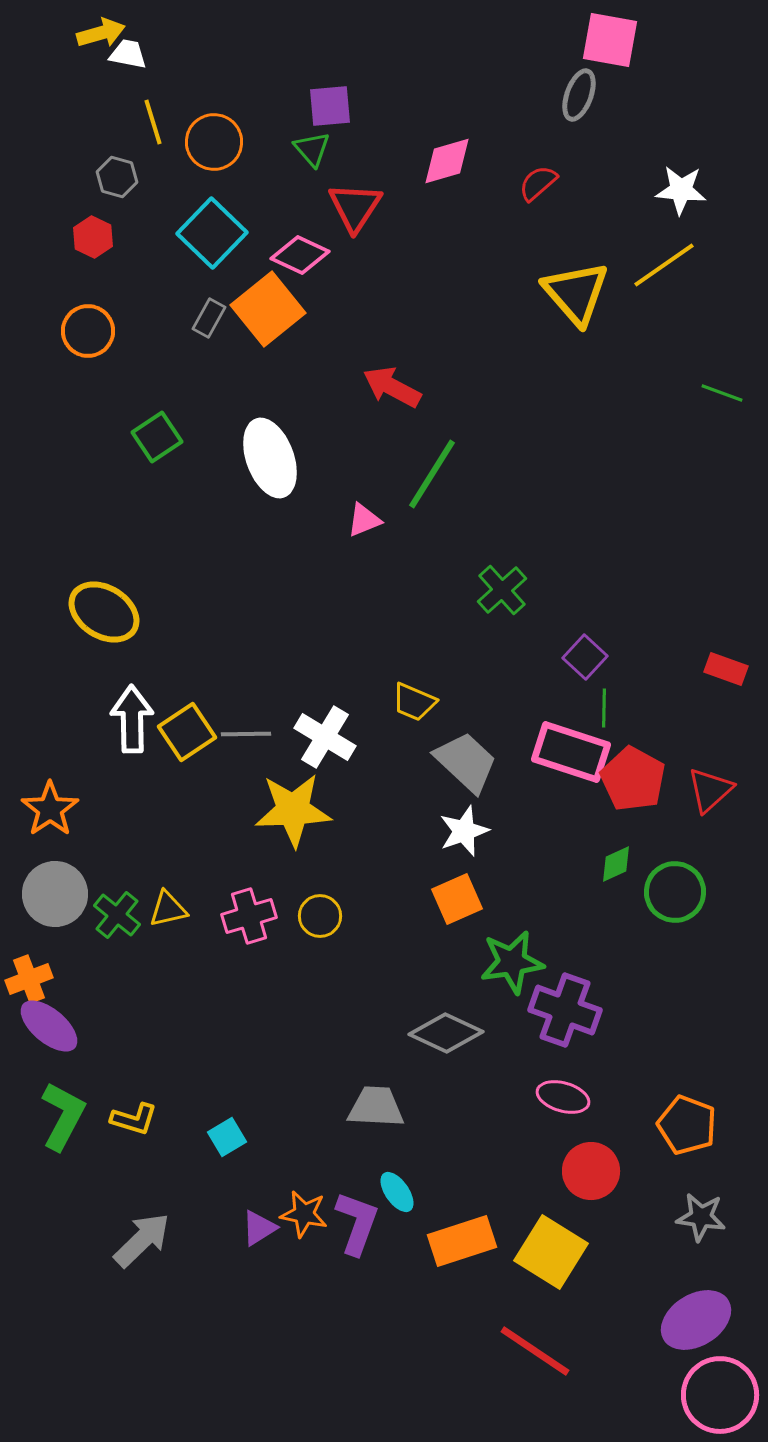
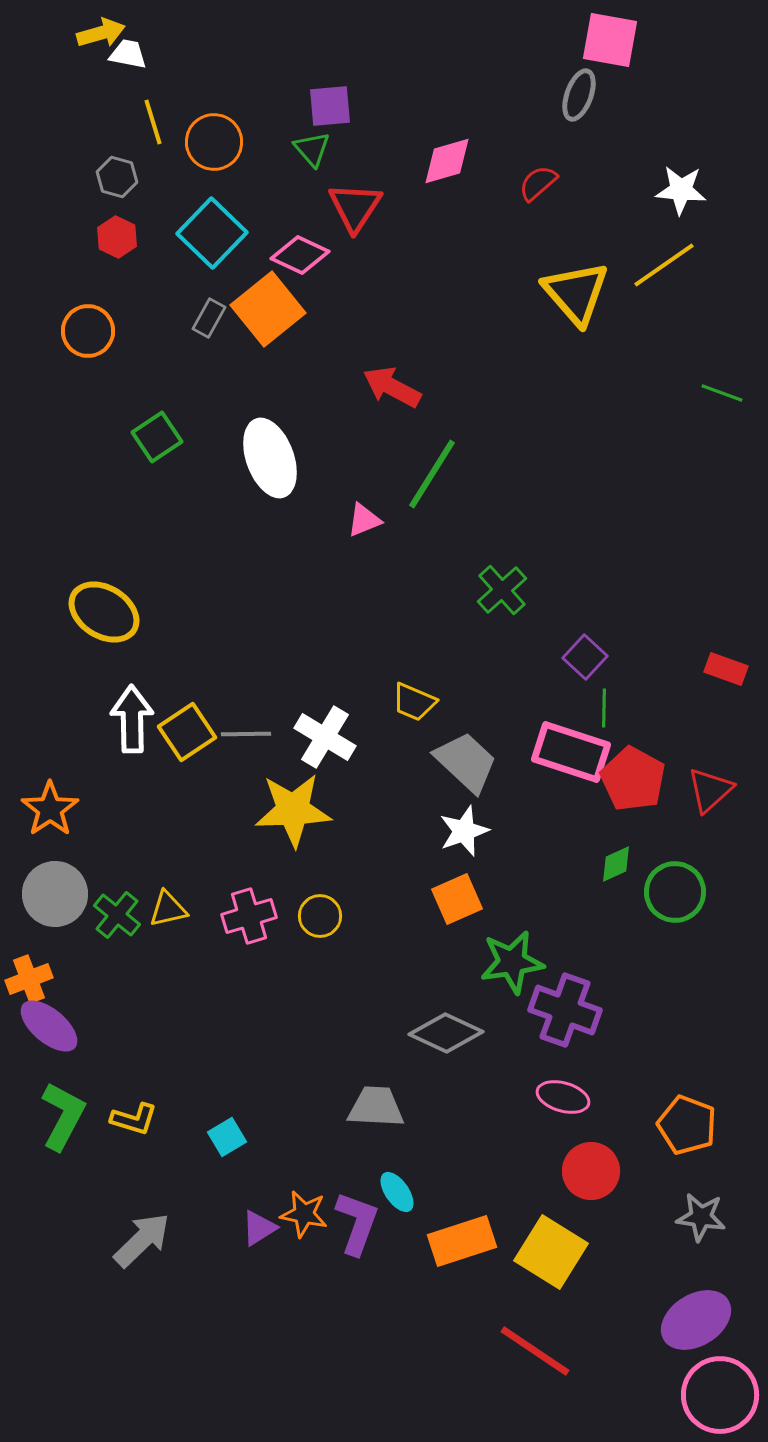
red hexagon at (93, 237): moved 24 px right
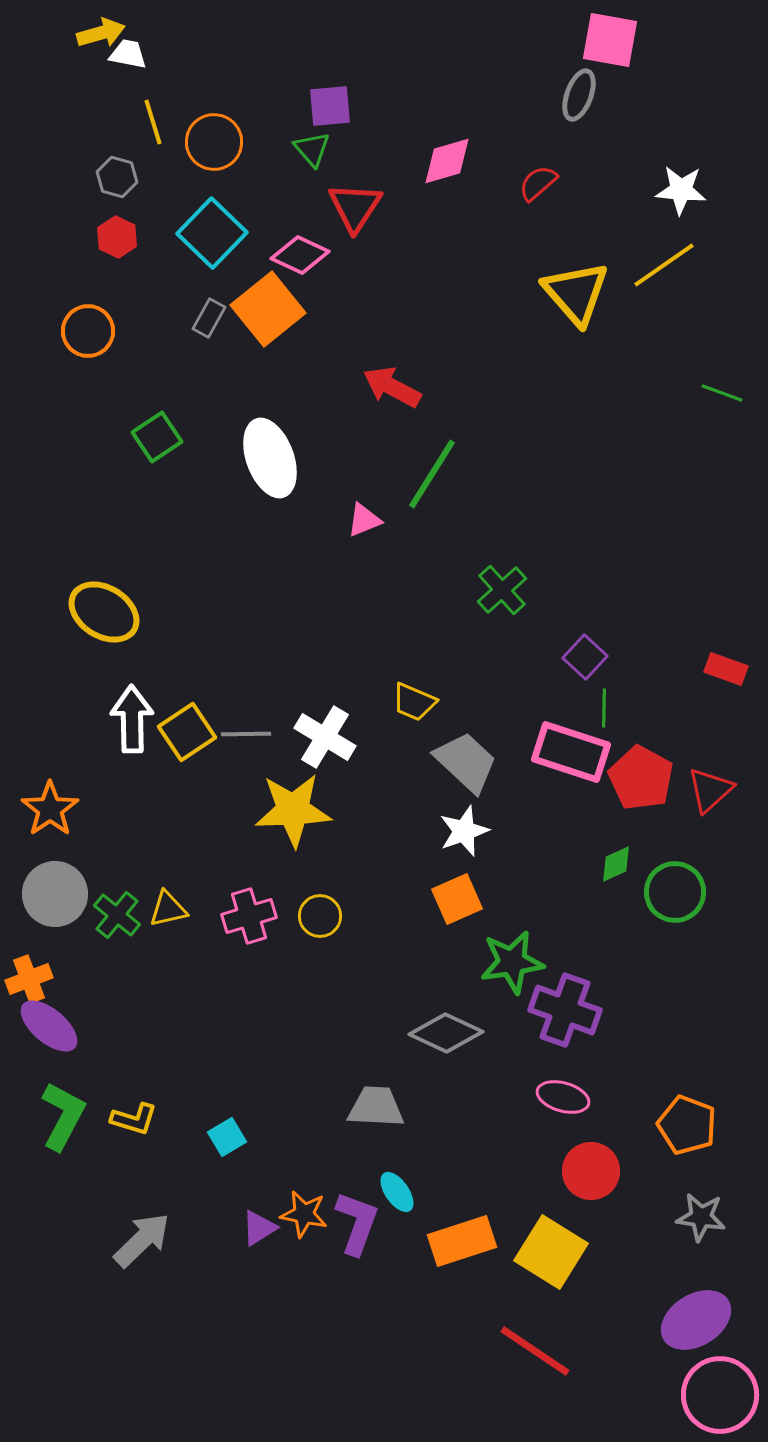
red pentagon at (633, 779): moved 8 px right, 1 px up
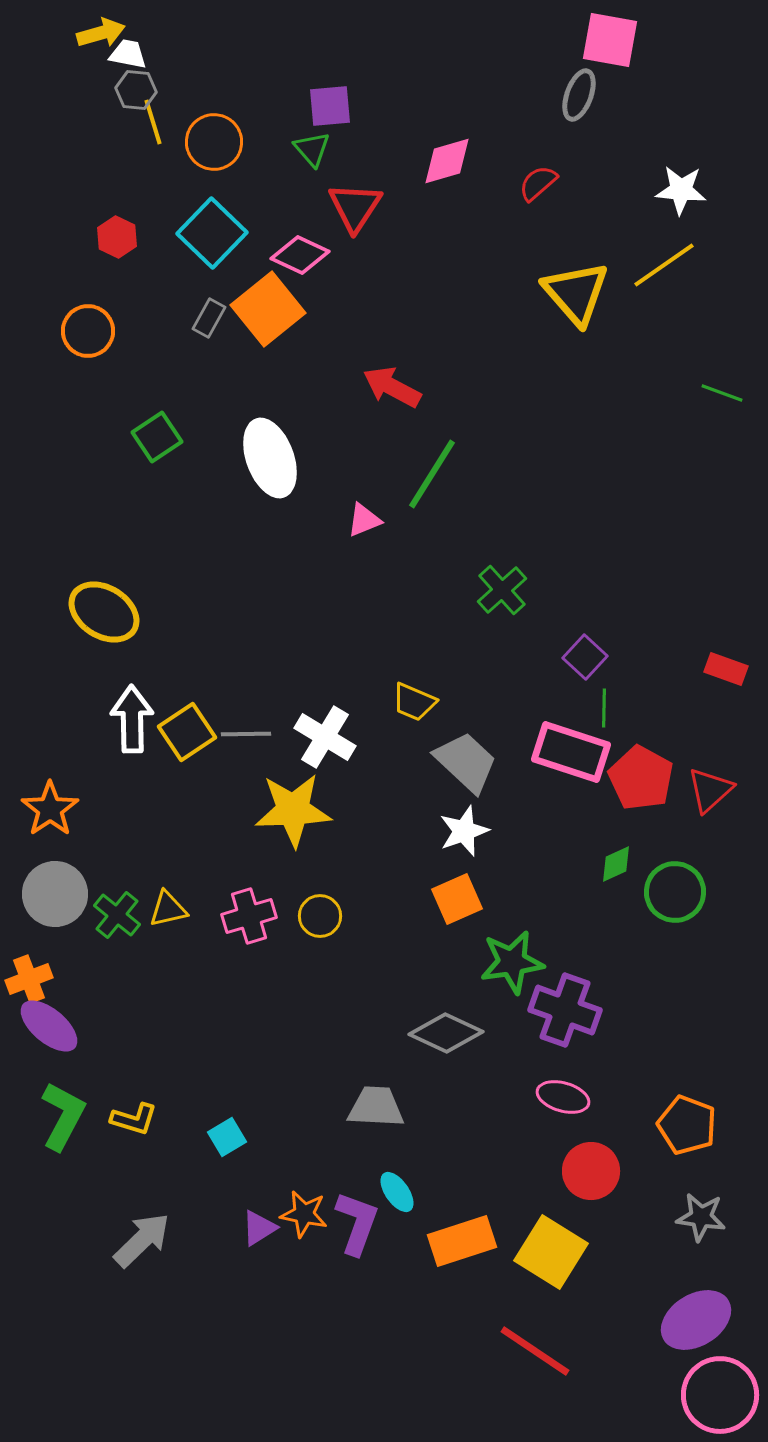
gray hexagon at (117, 177): moved 19 px right, 87 px up; rotated 9 degrees counterclockwise
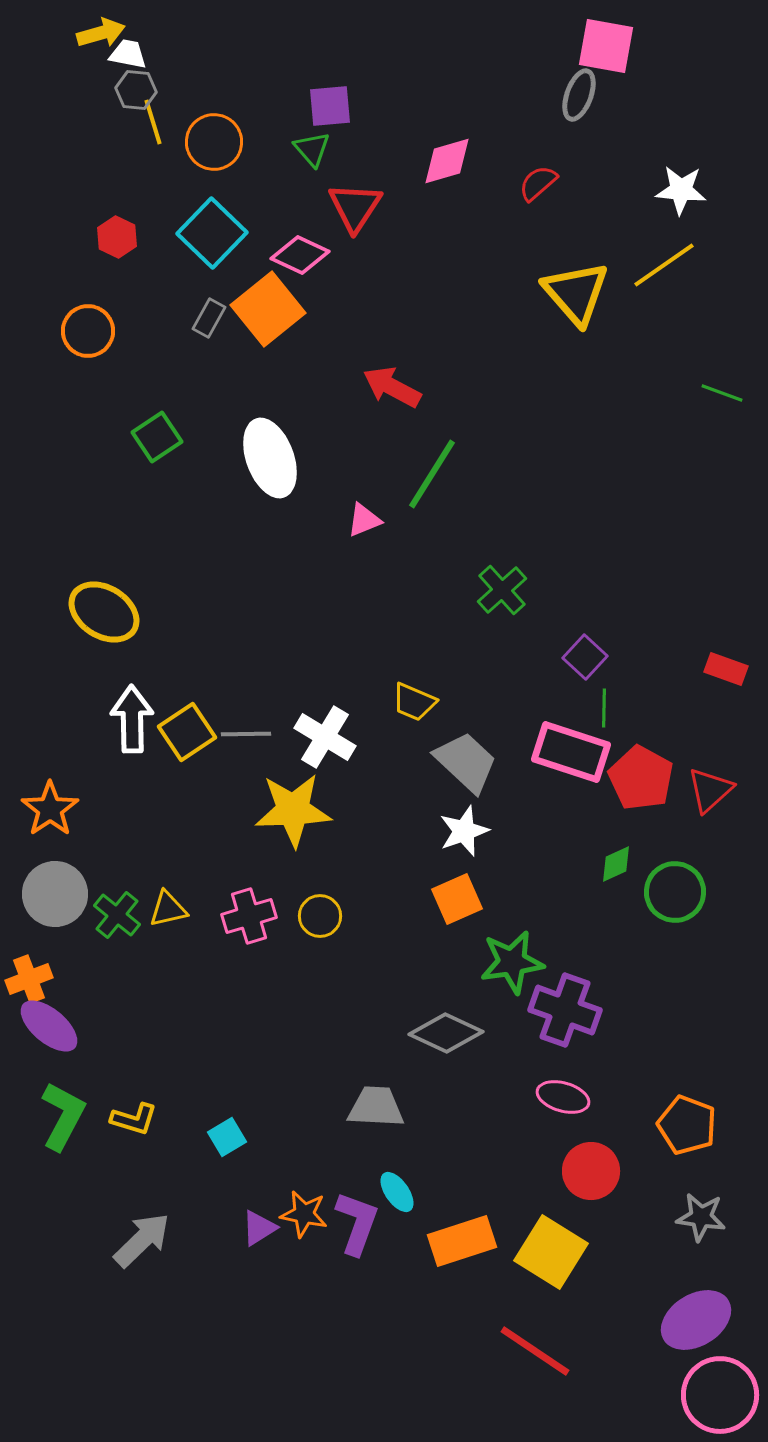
pink square at (610, 40): moved 4 px left, 6 px down
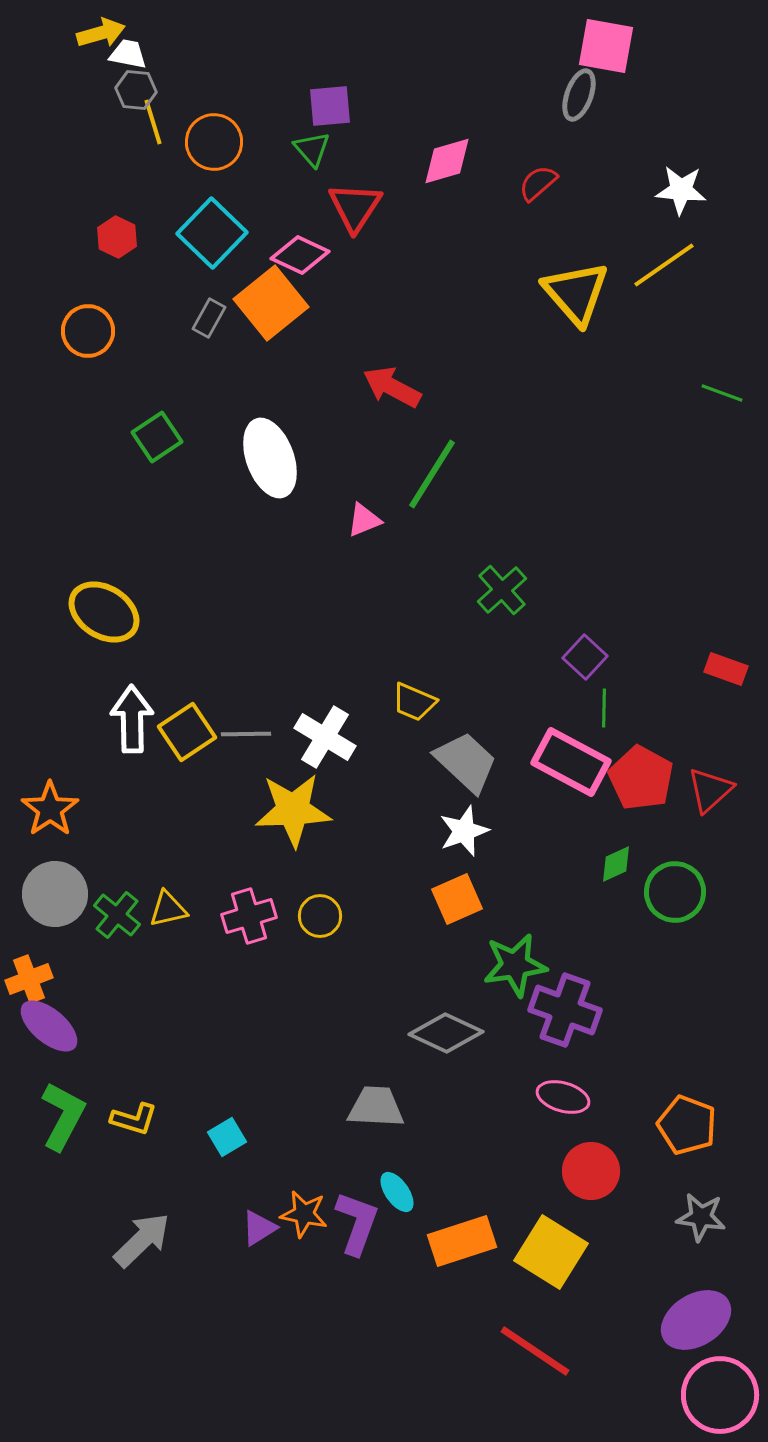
orange square at (268, 309): moved 3 px right, 6 px up
pink rectangle at (571, 752): moved 10 px down; rotated 10 degrees clockwise
green star at (512, 962): moved 3 px right, 3 px down
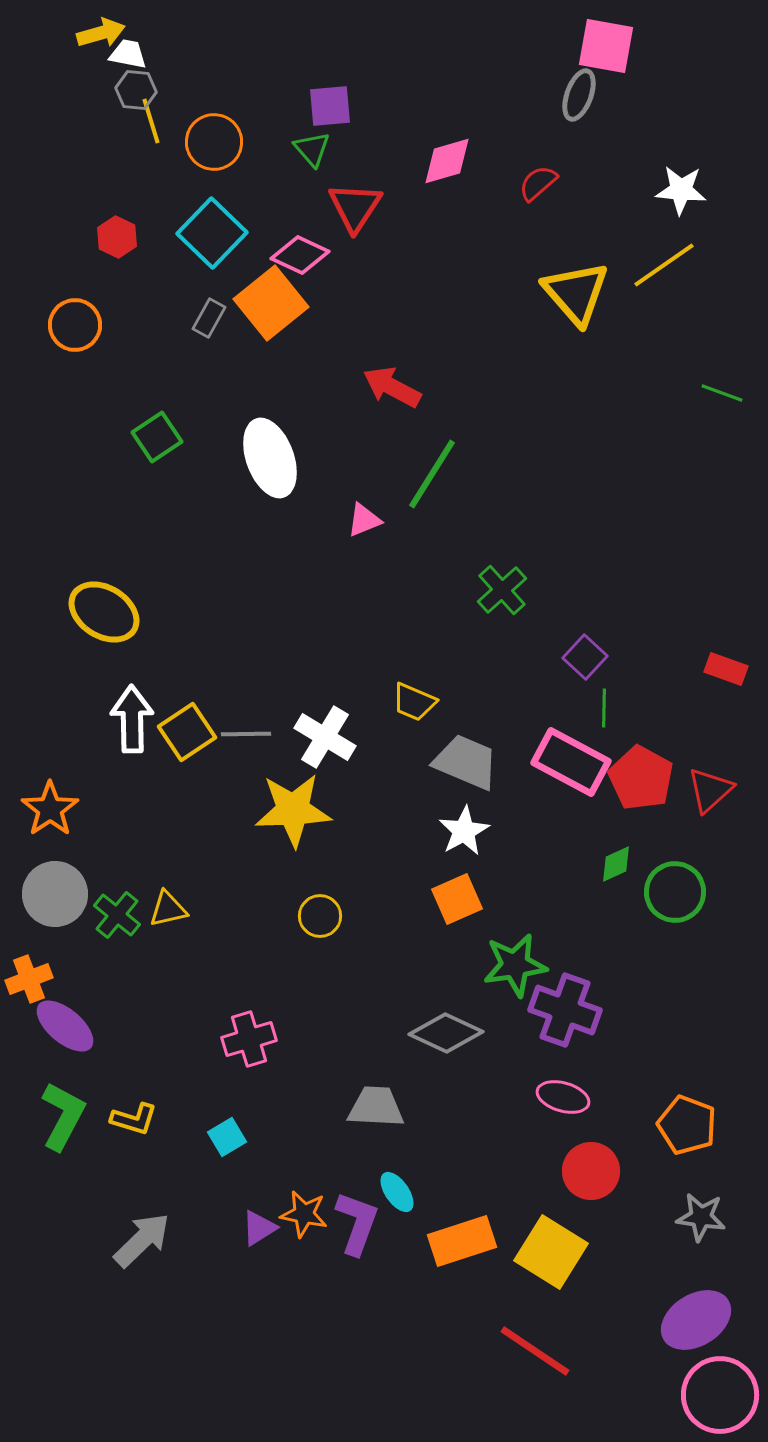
yellow line at (153, 122): moved 2 px left, 1 px up
orange circle at (88, 331): moved 13 px left, 6 px up
gray trapezoid at (466, 762): rotated 20 degrees counterclockwise
white star at (464, 831): rotated 9 degrees counterclockwise
pink cross at (249, 916): moved 123 px down
purple ellipse at (49, 1026): moved 16 px right
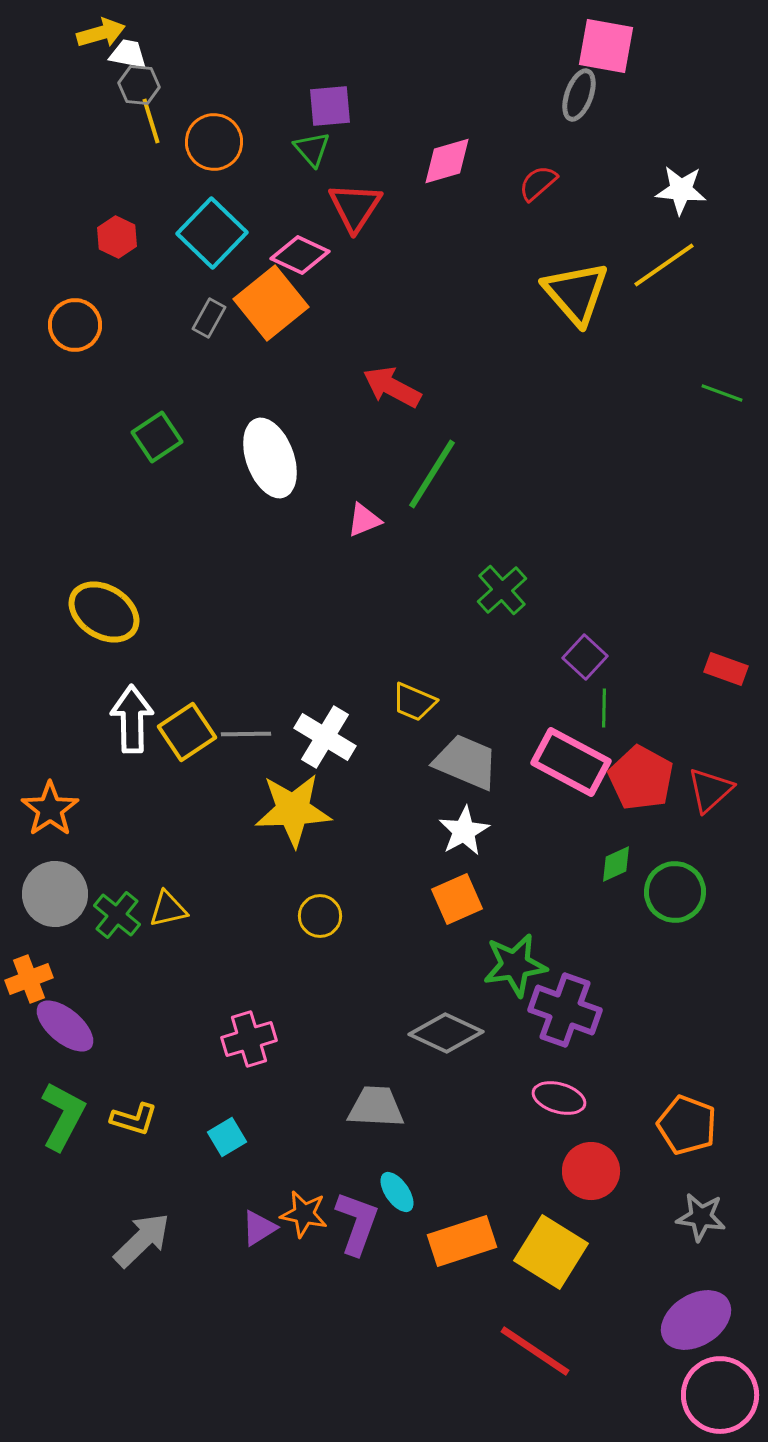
gray hexagon at (136, 90): moved 3 px right, 5 px up
pink ellipse at (563, 1097): moved 4 px left, 1 px down
